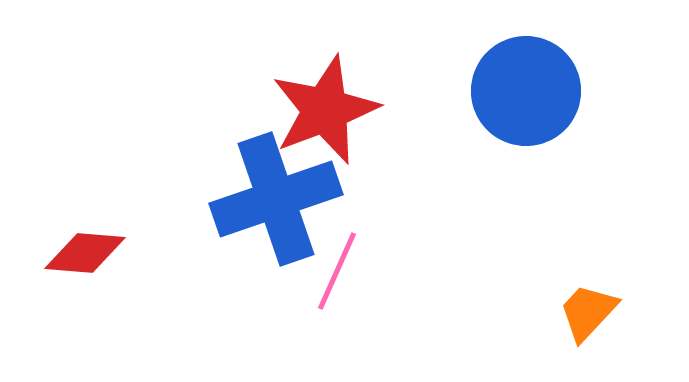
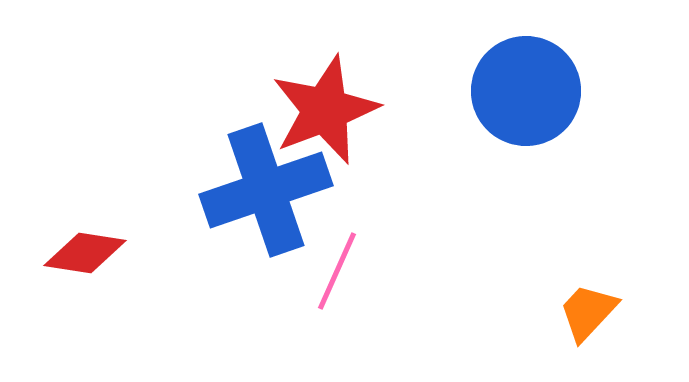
blue cross: moved 10 px left, 9 px up
red diamond: rotated 4 degrees clockwise
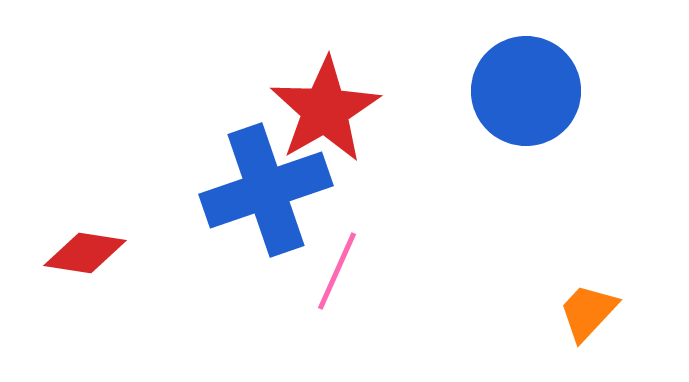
red star: rotated 9 degrees counterclockwise
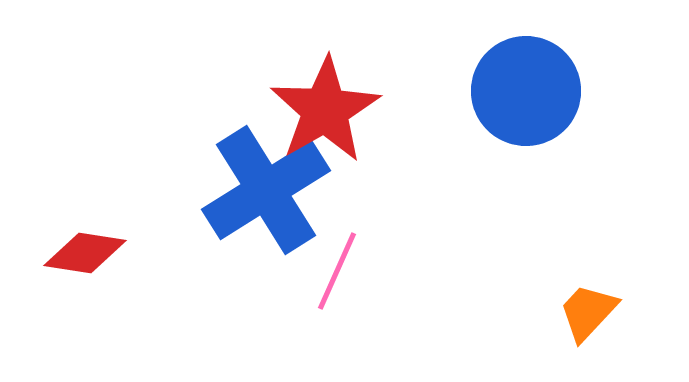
blue cross: rotated 13 degrees counterclockwise
